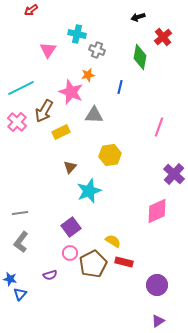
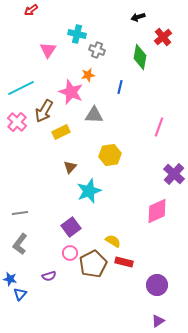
gray L-shape: moved 1 px left, 2 px down
purple semicircle: moved 1 px left, 1 px down
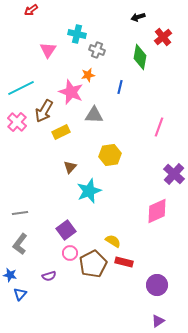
purple square: moved 5 px left, 3 px down
blue star: moved 4 px up
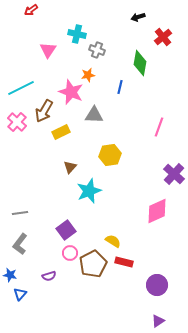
green diamond: moved 6 px down
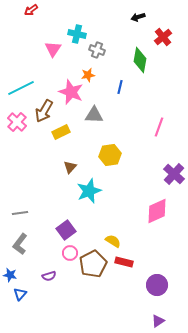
pink triangle: moved 5 px right, 1 px up
green diamond: moved 3 px up
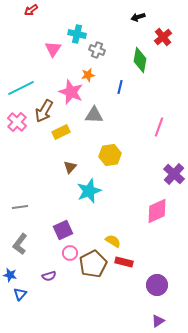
gray line: moved 6 px up
purple square: moved 3 px left; rotated 12 degrees clockwise
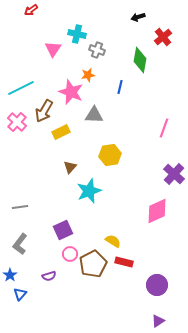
pink line: moved 5 px right, 1 px down
pink circle: moved 1 px down
blue star: rotated 24 degrees clockwise
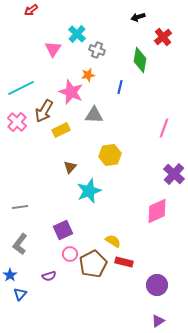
cyan cross: rotated 30 degrees clockwise
yellow rectangle: moved 2 px up
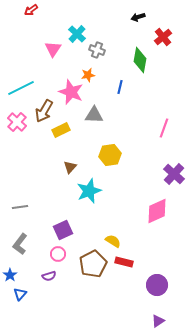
pink circle: moved 12 px left
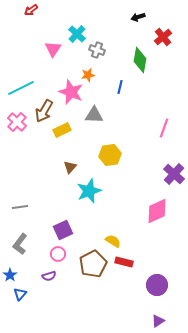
yellow rectangle: moved 1 px right
